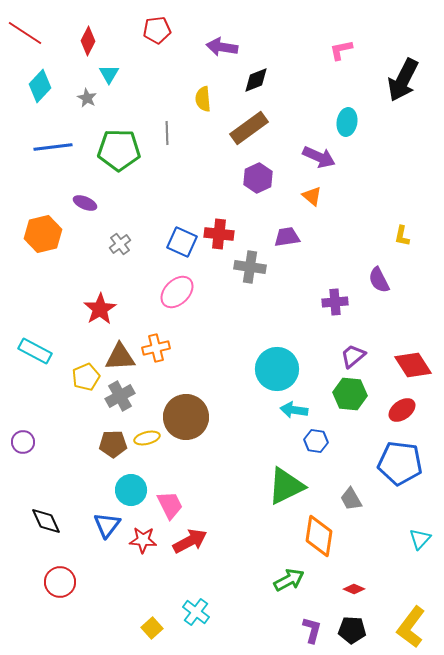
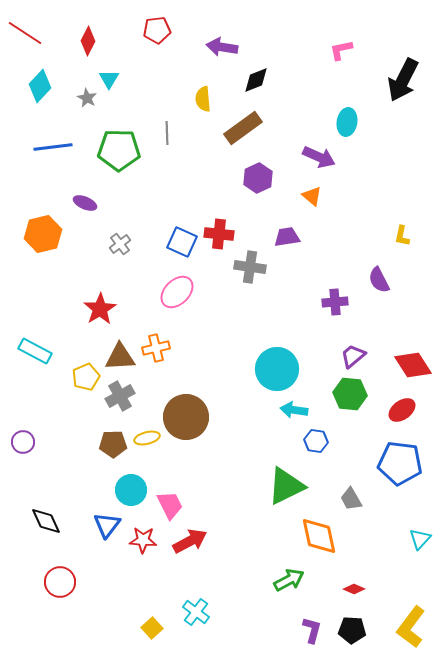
cyan triangle at (109, 74): moved 5 px down
brown rectangle at (249, 128): moved 6 px left
orange diamond at (319, 536): rotated 21 degrees counterclockwise
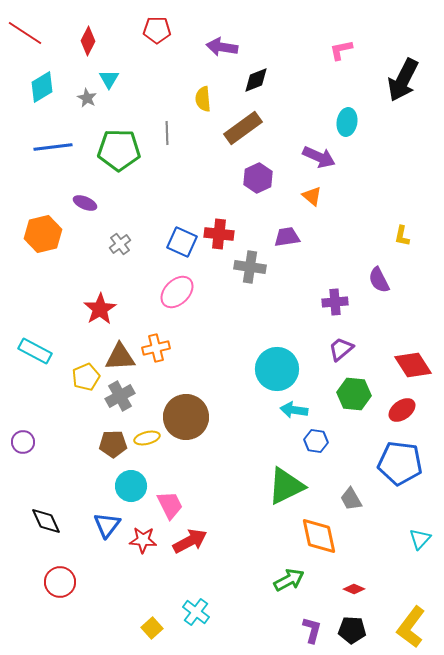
red pentagon at (157, 30): rotated 8 degrees clockwise
cyan diamond at (40, 86): moved 2 px right, 1 px down; rotated 16 degrees clockwise
purple trapezoid at (353, 356): moved 12 px left, 7 px up
green hexagon at (350, 394): moved 4 px right
cyan circle at (131, 490): moved 4 px up
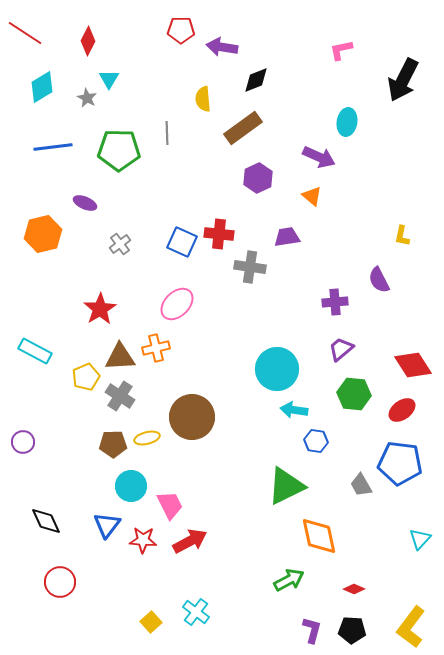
red pentagon at (157, 30): moved 24 px right
pink ellipse at (177, 292): moved 12 px down
gray cross at (120, 396): rotated 28 degrees counterclockwise
brown circle at (186, 417): moved 6 px right
gray trapezoid at (351, 499): moved 10 px right, 14 px up
yellow square at (152, 628): moved 1 px left, 6 px up
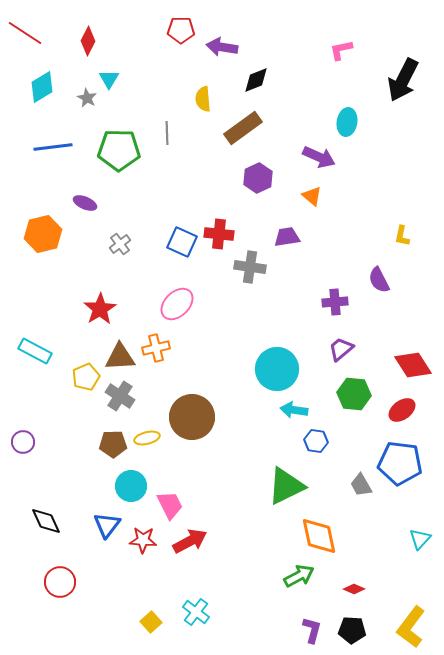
green arrow at (289, 580): moved 10 px right, 4 px up
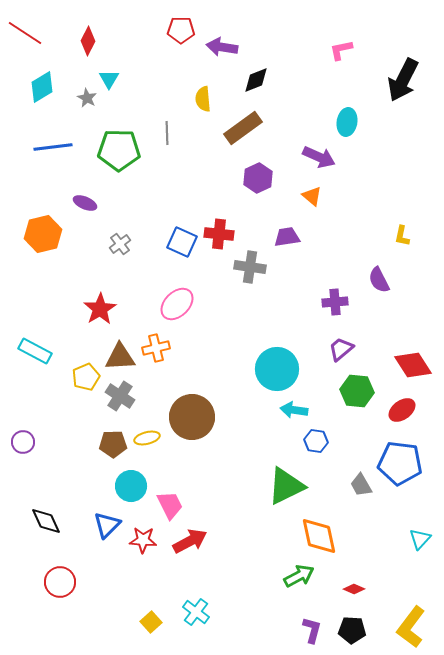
green hexagon at (354, 394): moved 3 px right, 3 px up
blue triangle at (107, 525): rotated 8 degrees clockwise
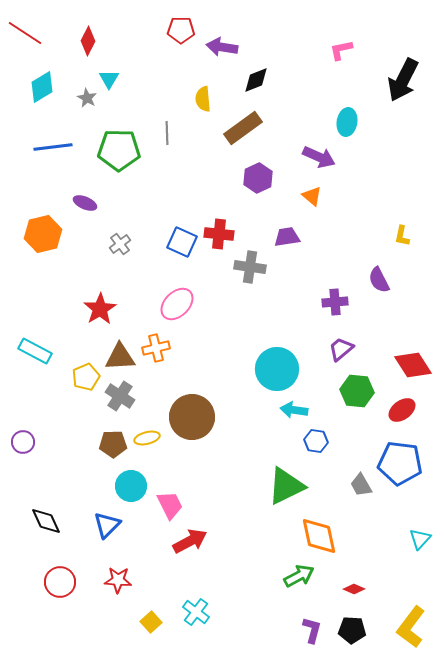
red star at (143, 540): moved 25 px left, 40 px down
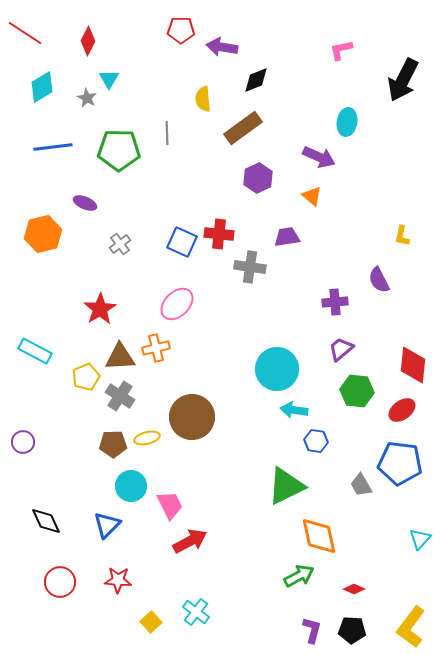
red diamond at (413, 365): rotated 39 degrees clockwise
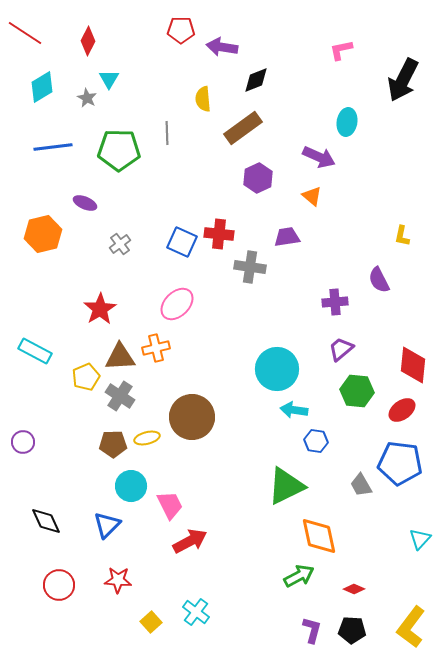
red circle at (60, 582): moved 1 px left, 3 px down
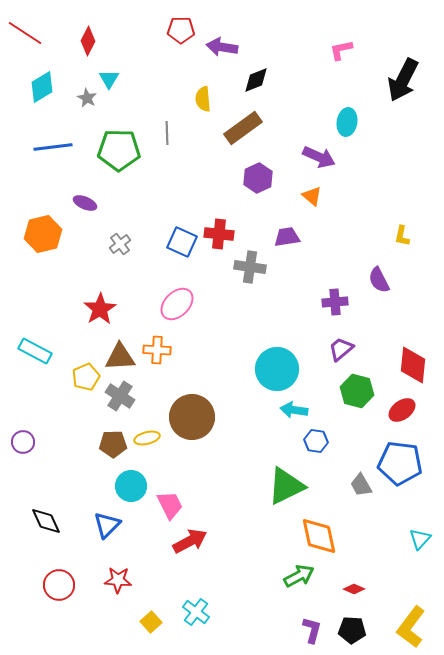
orange cross at (156, 348): moved 1 px right, 2 px down; rotated 16 degrees clockwise
green hexagon at (357, 391): rotated 8 degrees clockwise
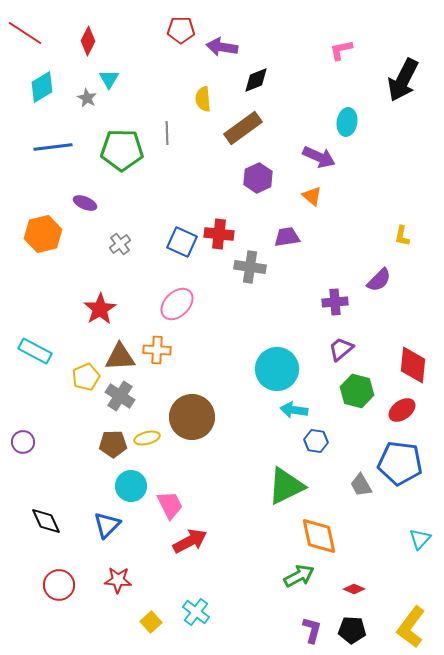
green pentagon at (119, 150): moved 3 px right
purple semicircle at (379, 280): rotated 108 degrees counterclockwise
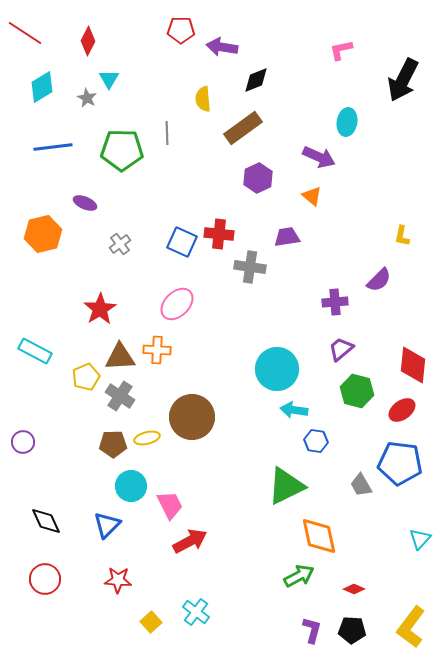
red circle at (59, 585): moved 14 px left, 6 px up
